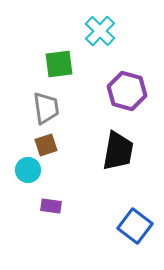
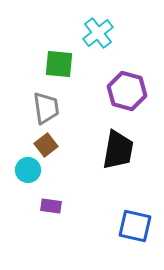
cyan cross: moved 2 px left, 2 px down; rotated 8 degrees clockwise
green square: rotated 12 degrees clockwise
brown square: rotated 20 degrees counterclockwise
black trapezoid: moved 1 px up
blue square: rotated 24 degrees counterclockwise
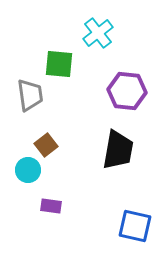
purple hexagon: rotated 9 degrees counterclockwise
gray trapezoid: moved 16 px left, 13 px up
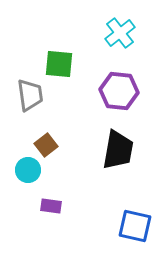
cyan cross: moved 22 px right
purple hexagon: moved 8 px left
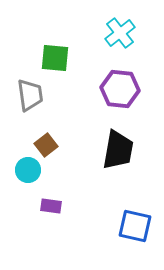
green square: moved 4 px left, 6 px up
purple hexagon: moved 1 px right, 2 px up
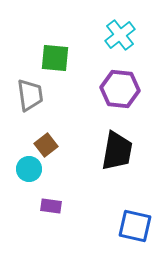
cyan cross: moved 2 px down
black trapezoid: moved 1 px left, 1 px down
cyan circle: moved 1 px right, 1 px up
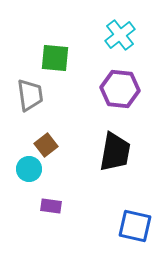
black trapezoid: moved 2 px left, 1 px down
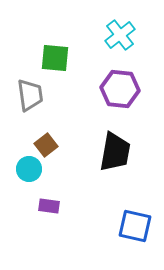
purple rectangle: moved 2 px left
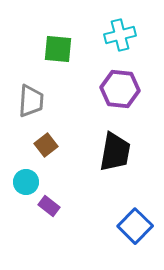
cyan cross: rotated 24 degrees clockwise
green square: moved 3 px right, 9 px up
gray trapezoid: moved 1 px right, 6 px down; rotated 12 degrees clockwise
cyan circle: moved 3 px left, 13 px down
purple rectangle: rotated 30 degrees clockwise
blue square: rotated 32 degrees clockwise
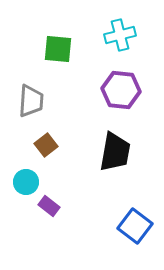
purple hexagon: moved 1 px right, 1 px down
blue square: rotated 8 degrees counterclockwise
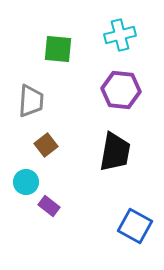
blue square: rotated 8 degrees counterclockwise
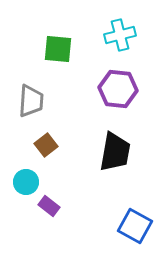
purple hexagon: moved 3 px left, 1 px up
